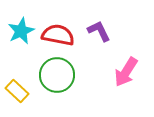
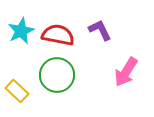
purple L-shape: moved 1 px right, 1 px up
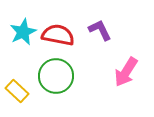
cyan star: moved 2 px right, 1 px down
green circle: moved 1 px left, 1 px down
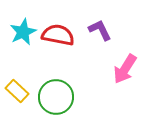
pink arrow: moved 1 px left, 3 px up
green circle: moved 21 px down
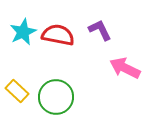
pink arrow: moved 1 px up; rotated 84 degrees clockwise
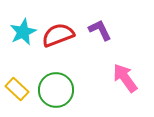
red semicircle: rotated 32 degrees counterclockwise
pink arrow: moved 10 px down; rotated 28 degrees clockwise
yellow rectangle: moved 2 px up
green circle: moved 7 px up
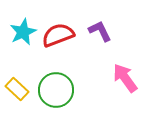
purple L-shape: moved 1 px down
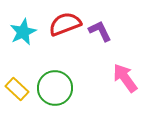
red semicircle: moved 7 px right, 11 px up
green circle: moved 1 px left, 2 px up
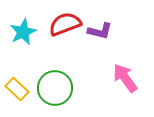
purple L-shape: rotated 130 degrees clockwise
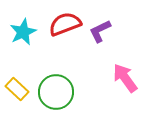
purple L-shape: rotated 140 degrees clockwise
green circle: moved 1 px right, 4 px down
